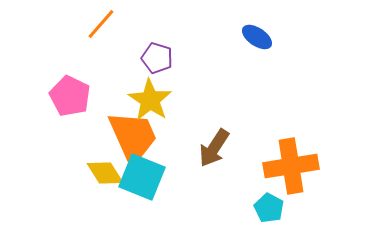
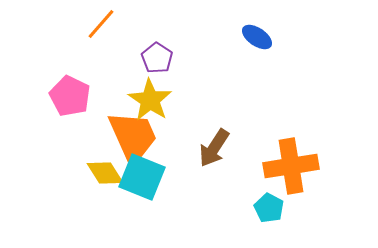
purple pentagon: rotated 16 degrees clockwise
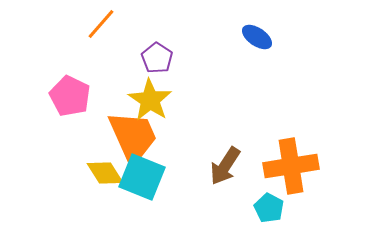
brown arrow: moved 11 px right, 18 px down
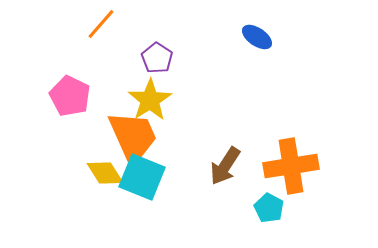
yellow star: rotated 6 degrees clockwise
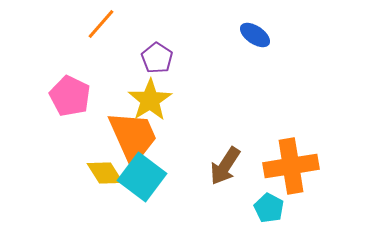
blue ellipse: moved 2 px left, 2 px up
cyan square: rotated 15 degrees clockwise
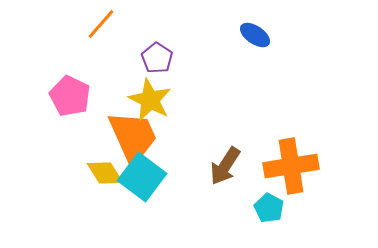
yellow star: rotated 12 degrees counterclockwise
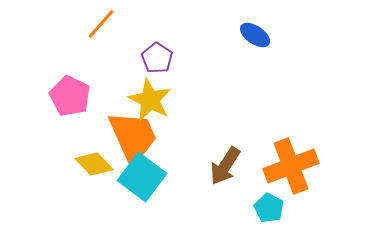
orange cross: rotated 12 degrees counterclockwise
yellow diamond: moved 11 px left, 9 px up; rotated 12 degrees counterclockwise
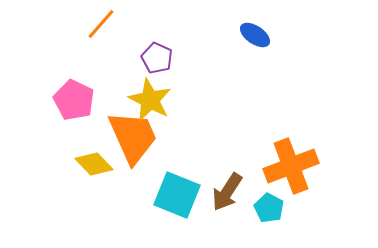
purple pentagon: rotated 8 degrees counterclockwise
pink pentagon: moved 4 px right, 4 px down
brown arrow: moved 2 px right, 26 px down
cyan square: moved 35 px right, 18 px down; rotated 15 degrees counterclockwise
